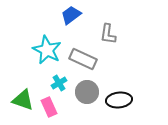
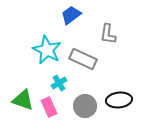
gray circle: moved 2 px left, 14 px down
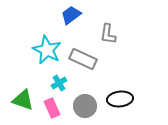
black ellipse: moved 1 px right, 1 px up
pink rectangle: moved 3 px right, 1 px down
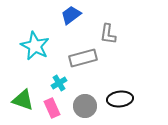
cyan star: moved 12 px left, 4 px up
gray rectangle: moved 1 px up; rotated 40 degrees counterclockwise
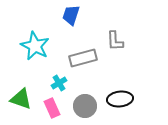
blue trapezoid: rotated 35 degrees counterclockwise
gray L-shape: moved 7 px right, 7 px down; rotated 10 degrees counterclockwise
green triangle: moved 2 px left, 1 px up
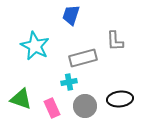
cyan cross: moved 10 px right, 1 px up; rotated 21 degrees clockwise
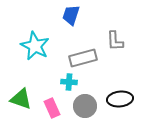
cyan cross: rotated 14 degrees clockwise
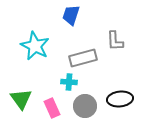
green triangle: rotated 35 degrees clockwise
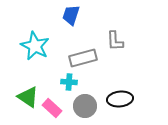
green triangle: moved 7 px right, 2 px up; rotated 20 degrees counterclockwise
pink rectangle: rotated 24 degrees counterclockwise
